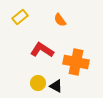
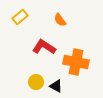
red L-shape: moved 2 px right, 3 px up
yellow circle: moved 2 px left, 1 px up
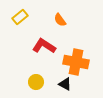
red L-shape: moved 1 px up
black triangle: moved 9 px right, 2 px up
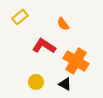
orange semicircle: moved 3 px right, 4 px down
orange cross: moved 1 px up; rotated 20 degrees clockwise
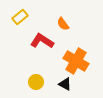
red L-shape: moved 2 px left, 5 px up
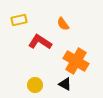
yellow rectangle: moved 1 px left, 3 px down; rotated 28 degrees clockwise
red L-shape: moved 2 px left, 1 px down
yellow circle: moved 1 px left, 3 px down
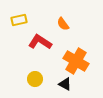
yellow circle: moved 6 px up
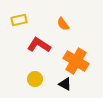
red L-shape: moved 1 px left, 3 px down
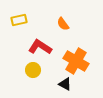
red L-shape: moved 1 px right, 2 px down
yellow circle: moved 2 px left, 9 px up
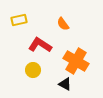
red L-shape: moved 2 px up
